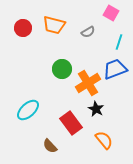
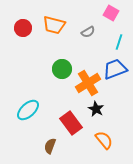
brown semicircle: rotated 63 degrees clockwise
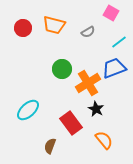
cyan line: rotated 35 degrees clockwise
blue trapezoid: moved 1 px left, 1 px up
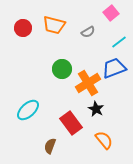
pink square: rotated 21 degrees clockwise
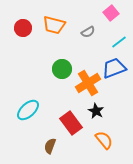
black star: moved 2 px down
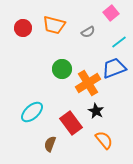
cyan ellipse: moved 4 px right, 2 px down
brown semicircle: moved 2 px up
